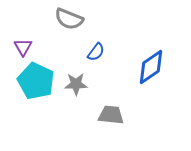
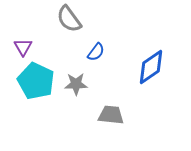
gray semicircle: rotated 32 degrees clockwise
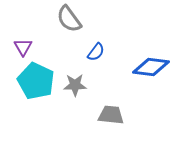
blue diamond: rotated 42 degrees clockwise
gray star: moved 1 px left, 1 px down
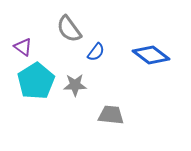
gray semicircle: moved 10 px down
purple triangle: rotated 24 degrees counterclockwise
blue diamond: moved 12 px up; rotated 30 degrees clockwise
cyan pentagon: rotated 15 degrees clockwise
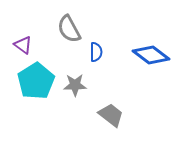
gray semicircle: rotated 8 degrees clockwise
purple triangle: moved 2 px up
blue semicircle: rotated 36 degrees counterclockwise
gray trapezoid: rotated 32 degrees clockwise
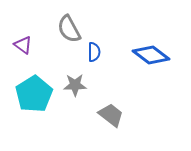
blue semicircle: moved 2 px left
cyan pentagon: moved 2 px left, 13 px down
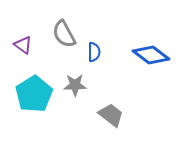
gray semicircle: moved 5 px left, 5 px down
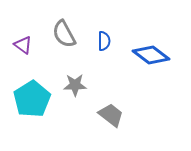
blue semicircle: moved 10 px right, 11 px up
cyan pentagon: moved 2 px left, 5 px down
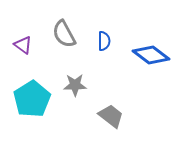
gray trapezoid: moved 1 px down
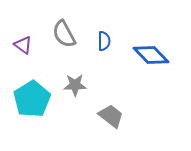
blue diamond: rotated 9 degrees clockwise
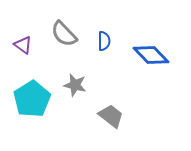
gray semicircle: rotated 16 degrees counterclockwise
gray star: rotated 15 degrees clockwise
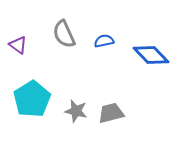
gray semicircle: rotated 20 degrees clockwise
blue semicircle: rotated 102 degrees counterclockwise
purple triangle: moved 5 px left
gray star: moved 1 px right, 26 px down
gray trapezoid: moved 3 px up; rotated 52 degrees counterclockwise
